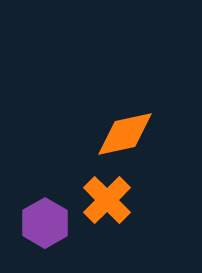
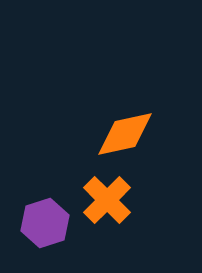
purple hexagon: rotated 12 degrees clockwise
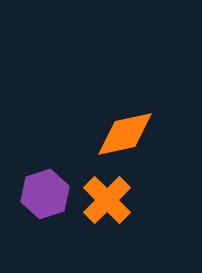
purple hexagon: moved 29 px up
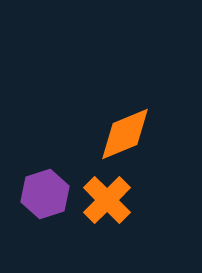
orange diamond: rotated 10 degrees counterclockwise
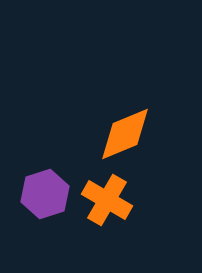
orange cross: rotated 15 degrees counterclockwise
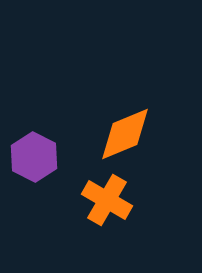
purple hexagon: moved 11 px left, 37 px up; rotated 15 degrees counterclockwise
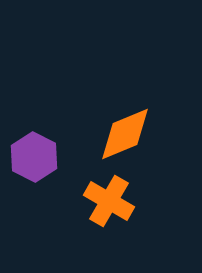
orange cross: moved 2 px right, 1 px down
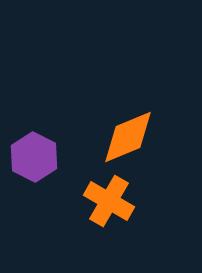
orange diamond: moved 3 px right, 3 px down
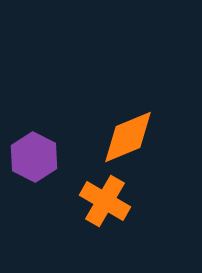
orange cross: moved 4 px left
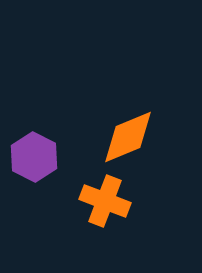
orange cross: rotated 9 degrees counterclockwise
